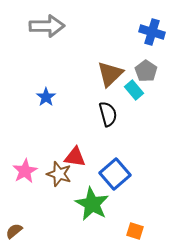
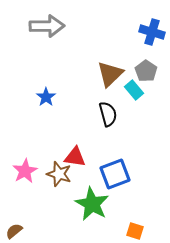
blue square: rotated 20 degrees clockwise
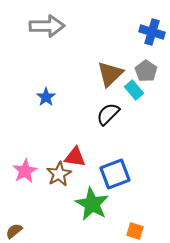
black semicircle: rotated 120 degrees counterclockwise
brown star: rotated 25 degrees clockwise
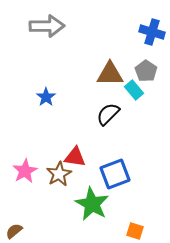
brown triangle: rotated 44 degrees clockwise
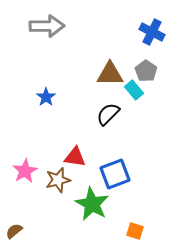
blue cross: rotated 10 degrees clockwise
brown star: moved 1 px left, 6 px down; rotated 15 degrees clockwise
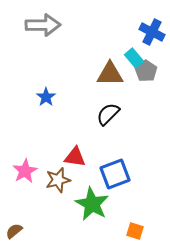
gray arrow: moved 4 px left, 1 px up
cyan rectangle: moved 32 px up
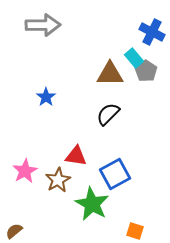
red triangle: moved 1 px right, 1 px up
blue square: rotated 8 degrees counterclockwise
brown star: rotated 15 degrees counterclockwise
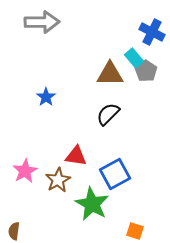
gray arrow: moved 1 px left, 3 px up
brown semicircle: rotated 42 degrees counterclockwise
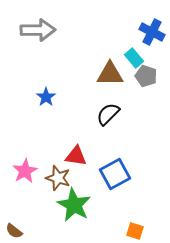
gray arrow: moved 4 px left, 8 px down
gray pentagon: moved 5 px down; rotated 15 degrees counterclockwise
brown star: moved 2 px up; rotated 25 degrees counterclockwise
green star: moved 18 px left, 1 px down
brown semicircle: rotated 60 degrees counterclockwise
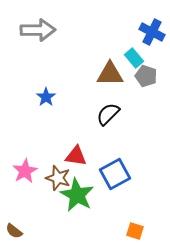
green star: moved 3 px right, 10 px up
